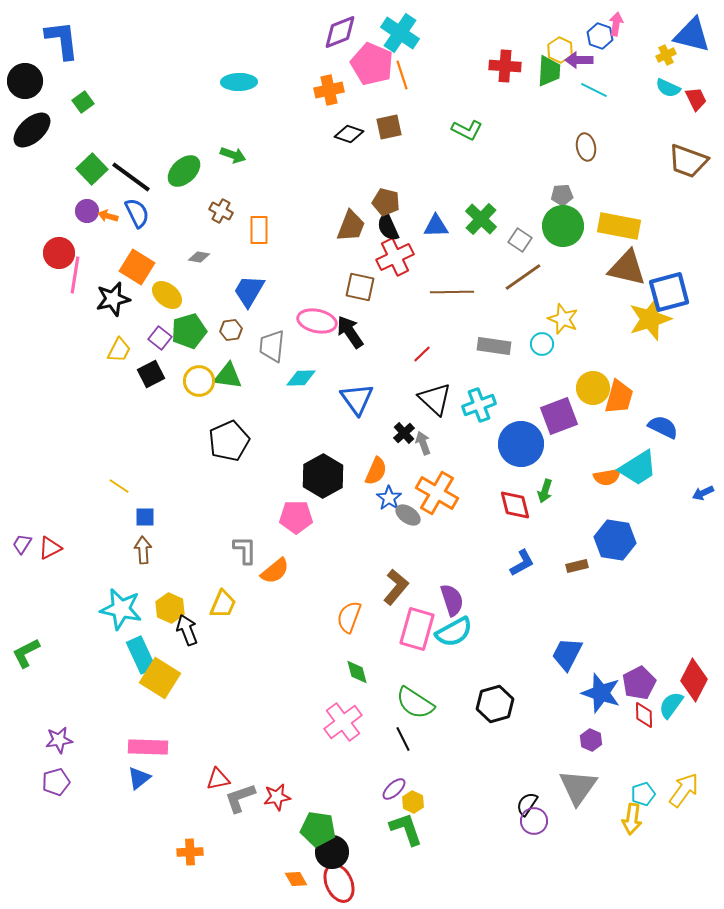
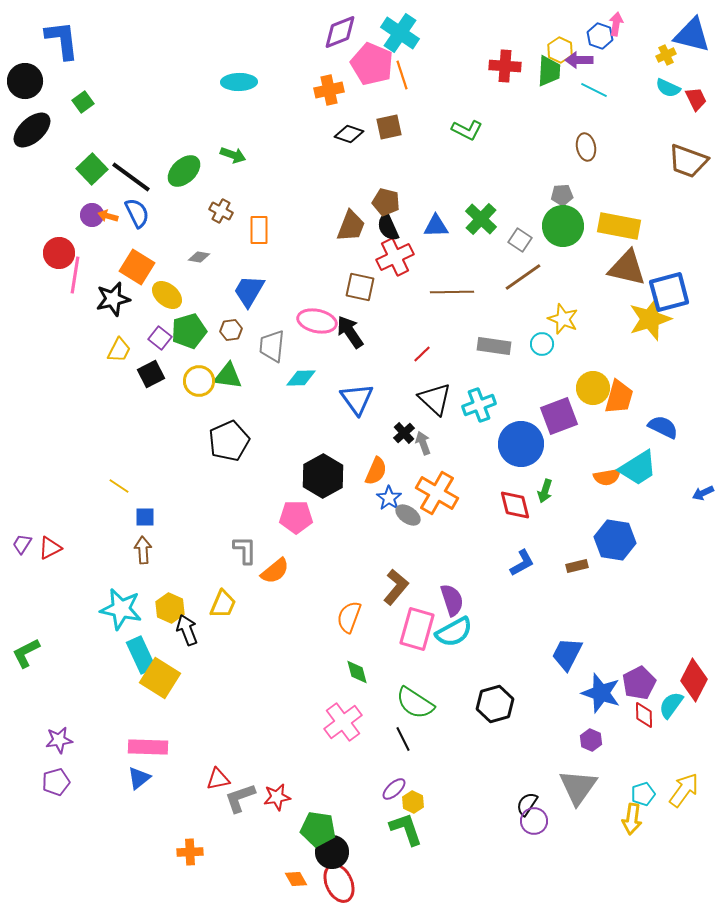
purple circle at (87, 211): moved 5 px right, 4 px down
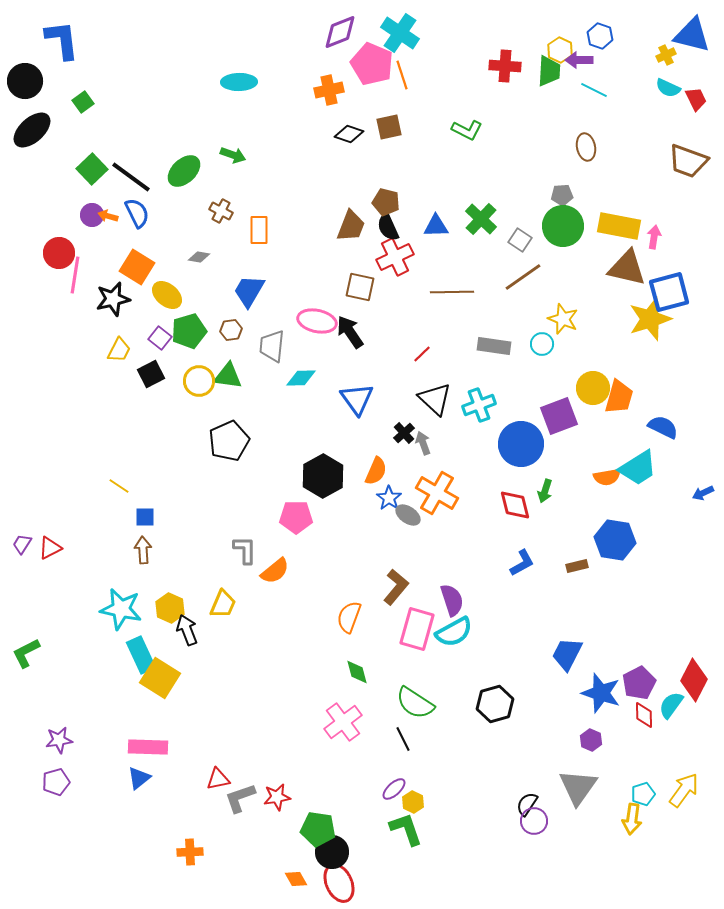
pink arrow at (616, 24): moved 38 px right, 213 px down
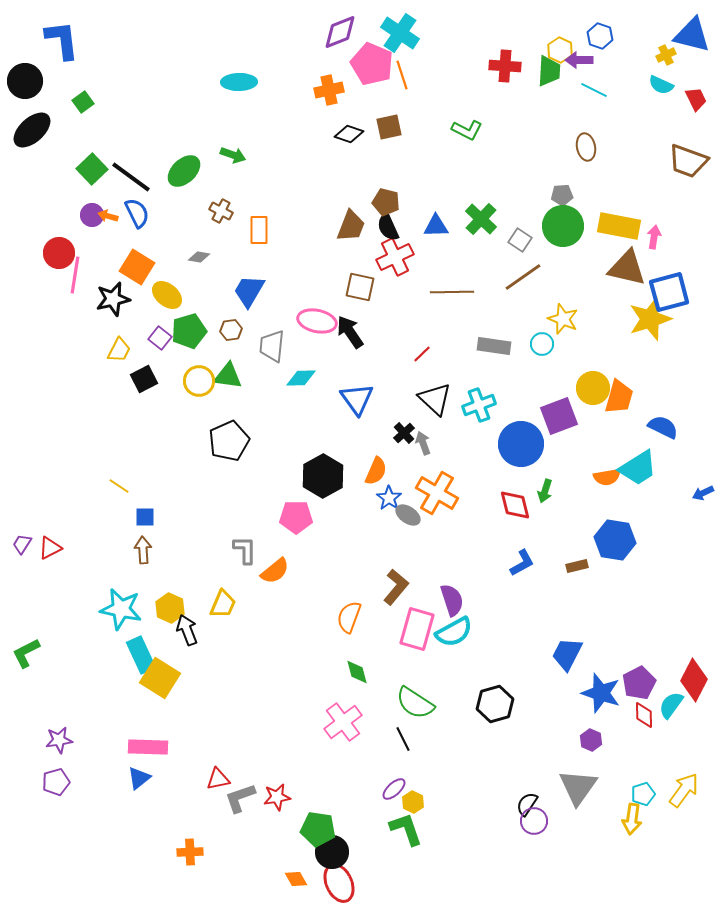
cyan semicircle at (668, 88): moved 7 px left, 3 px up
black square at (151, 374): moved 7 px left, 5 px down
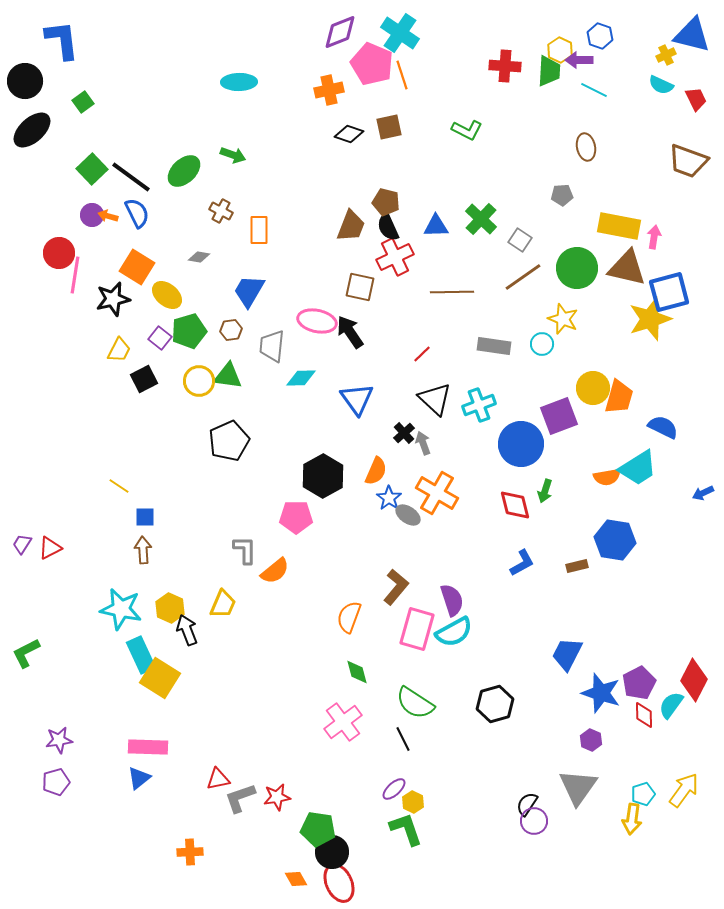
green circle at (563, 226): moved 14 px right, 42 px down
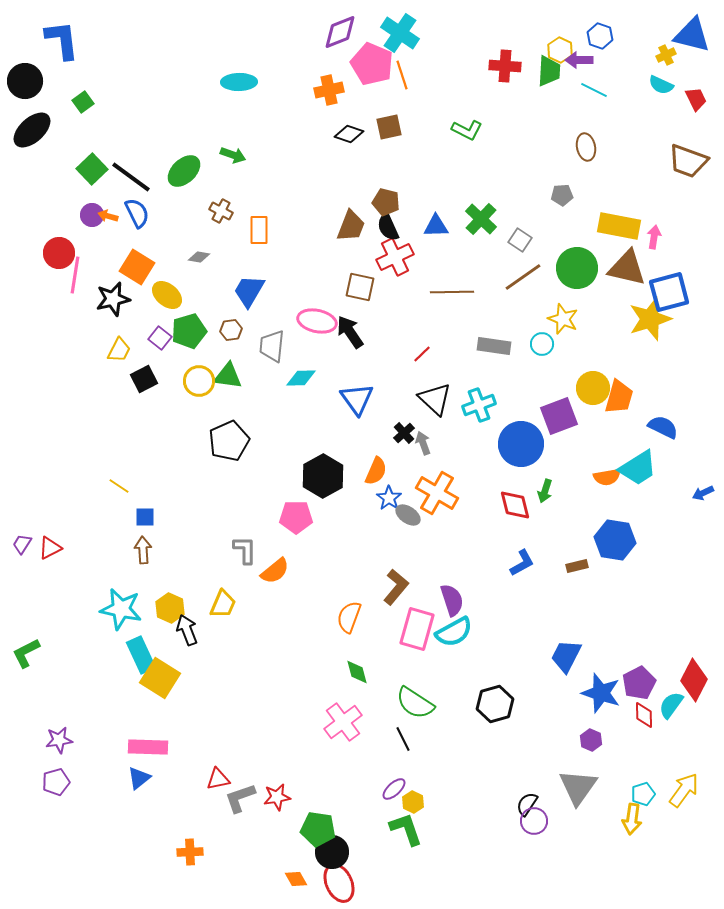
blue trapezoid at (567, 654): moved 1 px left, 2 px down
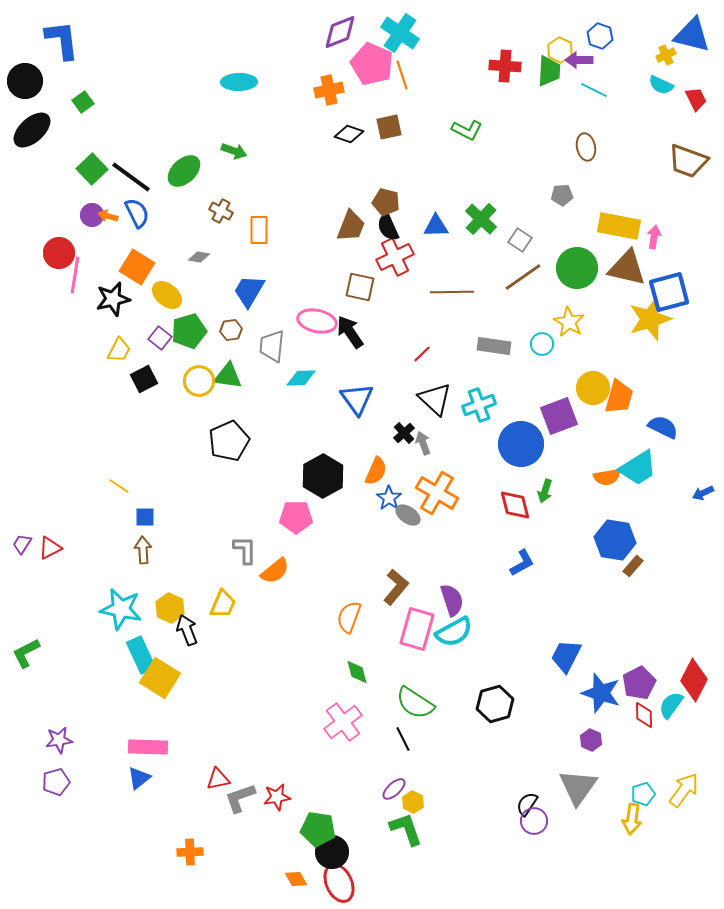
green arrow at (233, 155): moved 1 px right, 4 px up
yellow star at (563, 319): moved 6 px right, 3 px down; rotated 8 degrees clockwise
brown rectangle at (577, 566): moved 56 px right; rotated 35 degrees counterclockwise
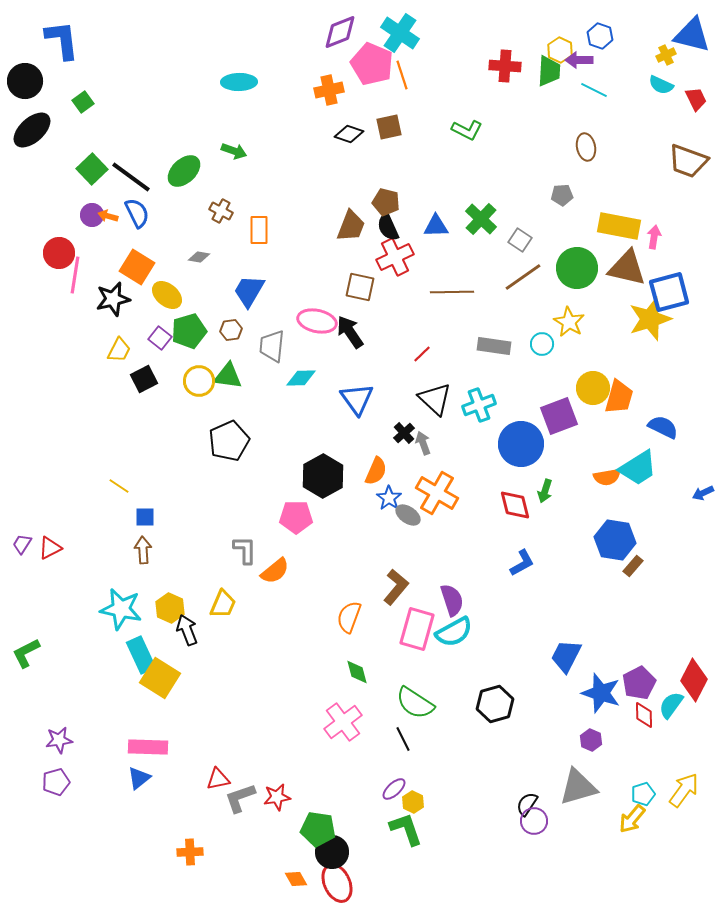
gray triangle at (578, 787): rotated 39 degrees clockwise
yellow arrow at (632, 819): rotated 32 degrees clockwise
red ellipse at (339, 883): moved 2 px left
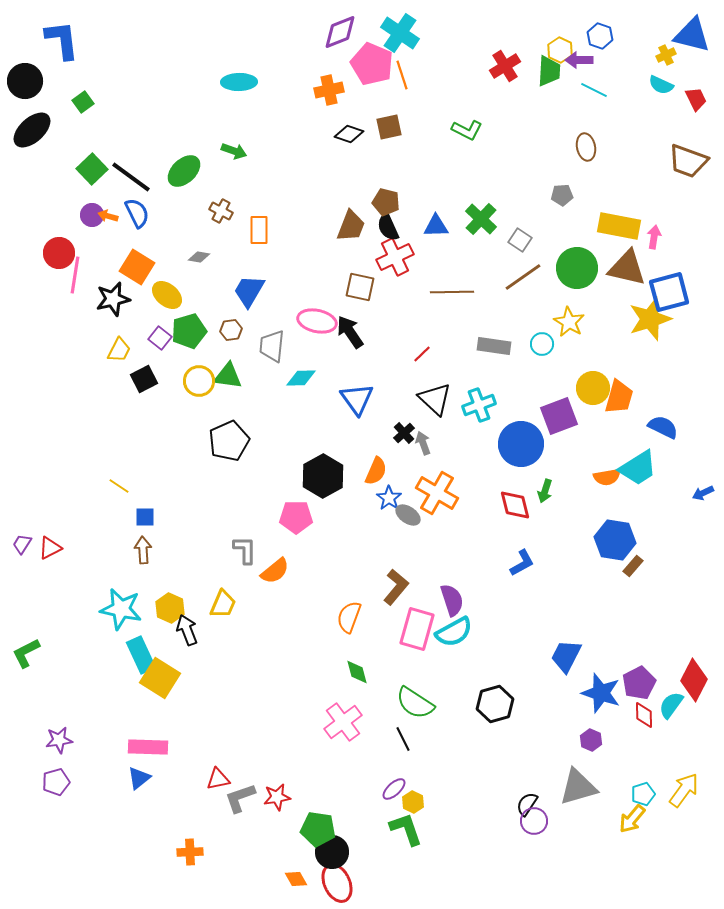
red cross at (505, 66): rotated 36 degrees counterclockwise
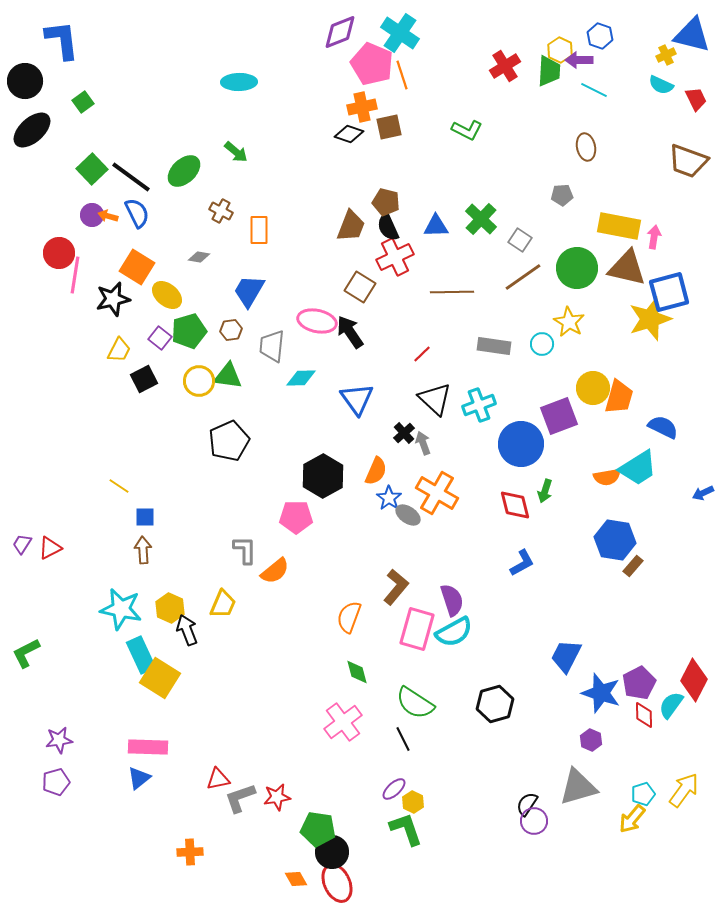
orange cross at (329, 90): moved 33 px right, 17 px down
green arrow at (234, 151): moved 2 px right, 1 px down; rotated 20 degrees clockwise
brown square at (360, 287): rotated 20 degrees clockwise
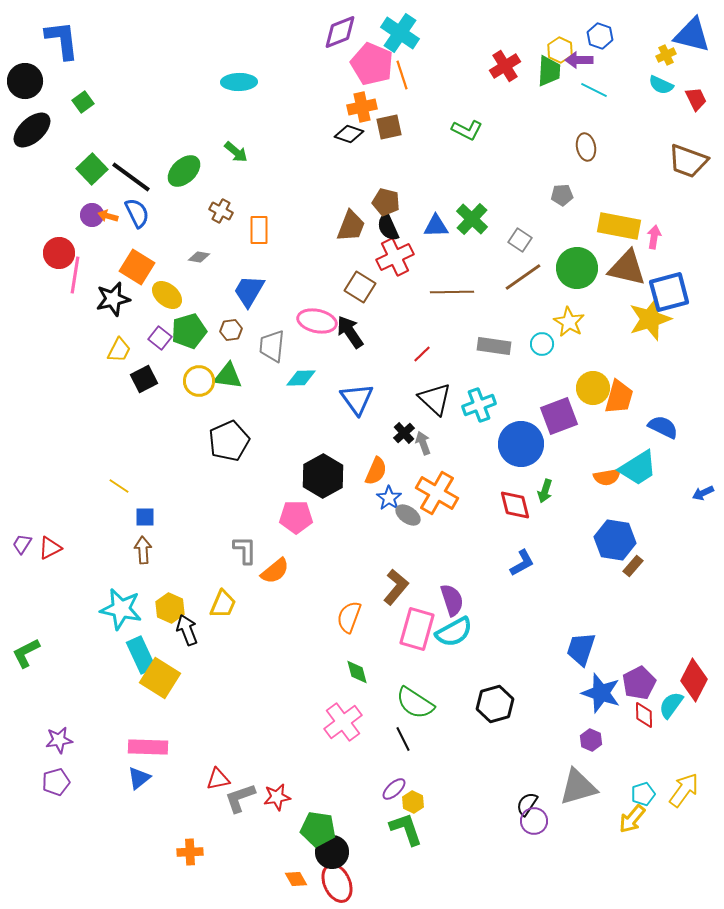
green cross at (481, 219): moved 9 px left
blue trapezoid at (566, 656): moved 15 px right, 7 px up; rotated 9 degrees counterclockwise
